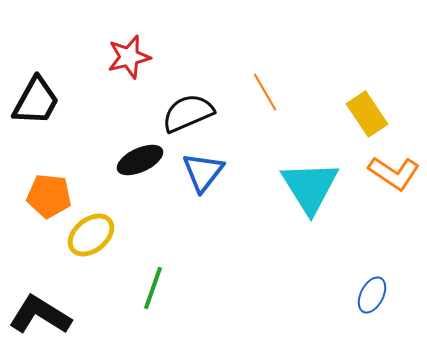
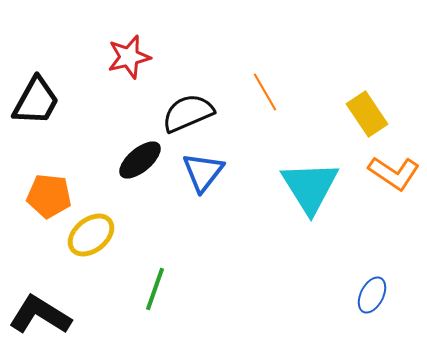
black ellipse: rotated 15 degrees counterclockwise
green line: moved 2 px right, 1 px down
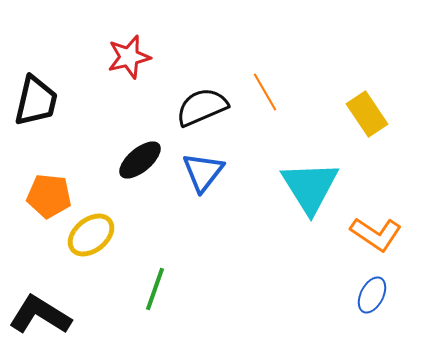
black trapezoid: rotated 16 degrees counterclockwise
black semicircle: moved 14 px right, 6 px up
orange L-shape: moved 18 px left, 61 px down
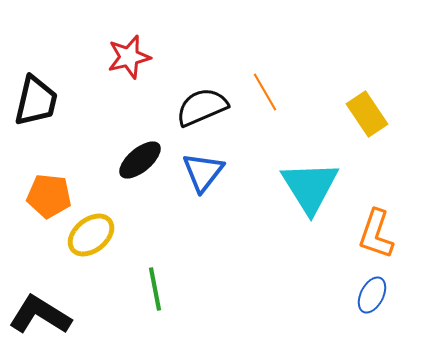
orange L-shape: rotated 75 degrees clockwise
green line: rotated 30 degrees counterclockwise
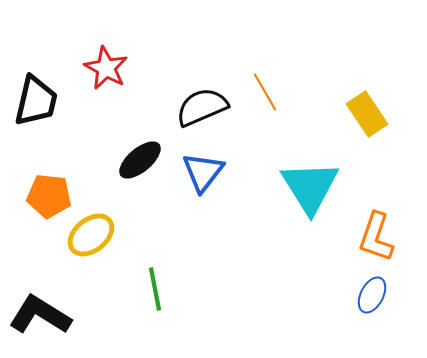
red star: moved 23 px left, 11 px down; rotated 30 degrees counterclockwise
orange L-shape: moved 3 px down
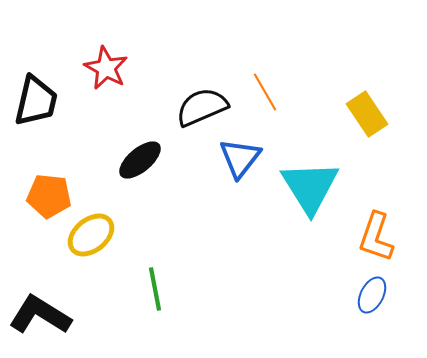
blue triangle: moved 37 px right, 14 px up
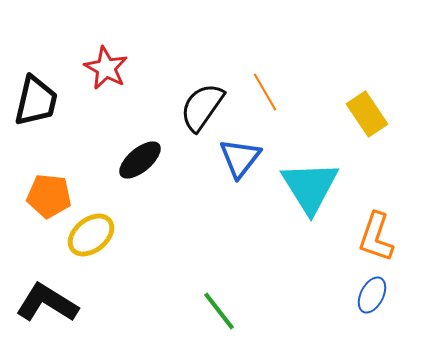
black semicircle: rotated 32 degrees counterclockwise
green line: moved 64 px right, 22 px down; rotated 27 degrees counterclockwise
black L-shape: moved 7 px right, 12 px up
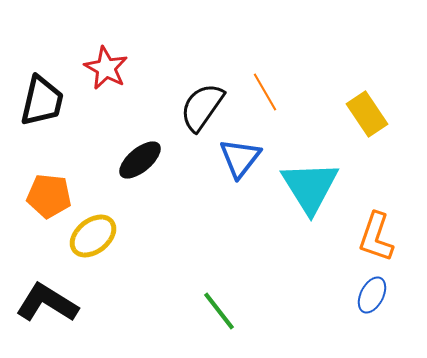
black trapezoid: moved 6 px right
yellow ellipse: moved 2 px right, 1 px down
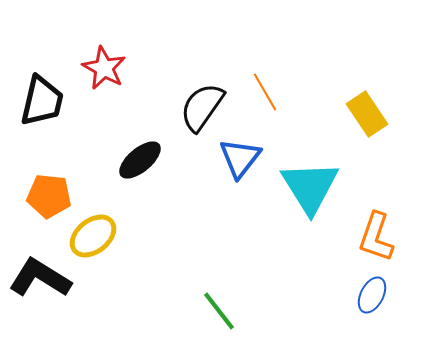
red star: moved 2 px left
black L-shape: moved 7 px left, 25 px up
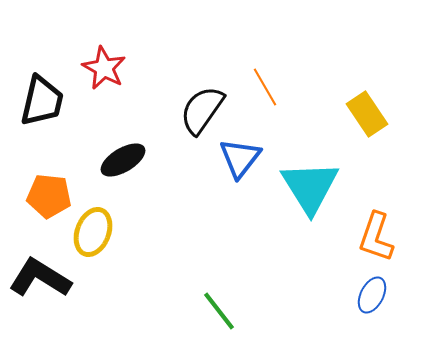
orange line: moved 5 px up
black semicircle: moved 3 px down
black ellipse: moved 17 px left; rotated 9 degrees clockwise
yellow ellipse: moved 4 px up; rotated 30 degrees counterclockwise
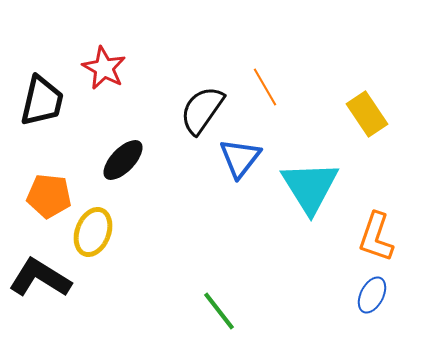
black ellipse: rotated 15 degrees counterclockwise
